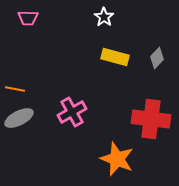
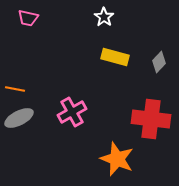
pink trapezoid: rotated 10 degrees clockwise
gray diamond: moved 2 px right, 4 px down
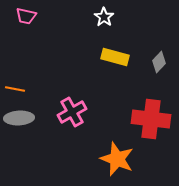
pink trapezoid: moved 2 px left, 2 px up
gray ellipse: rotated 24 degrees clockwise
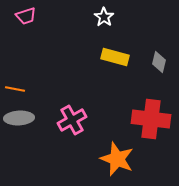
pink trapezoid: rotated 30 degrees counterclockwise
gray diamond: rotated 30 degrees counterclockwise
pink cross: moved 8 px down
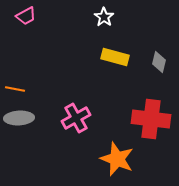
pink trapezoid: rotated 10 degrees counterclockwise
pink cross: moved 4 px right, 2 px up
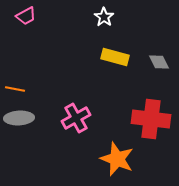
gray diamond: rotated 40 degrees counterclockwise
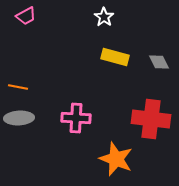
orange line: moved 3 px right, 2 px up
pink cross: rotated 32 degrees clockwise
orange star: moved 1 px left
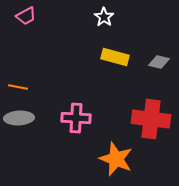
gray diamond: rotated 50 degrees counterclockwise
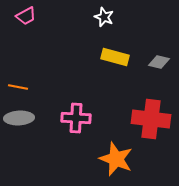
white star: rotated 12 degrees counterclockwise
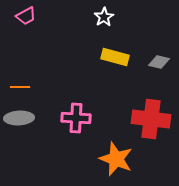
white star: rotated 18 degrees clockwise
orange line: moved 2 px right; rotated 12 degrees counterclockwise
